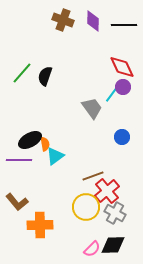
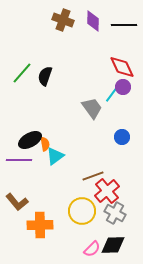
yellow circle: moved 4 px left, 4 px down
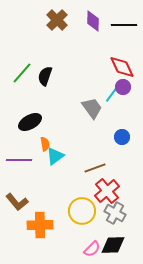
brown cross: moved 6 px left; rotated 25 degrees clockwise
black ellipse: moved 18 px up
brown line: moved 2 px right, 8 px up
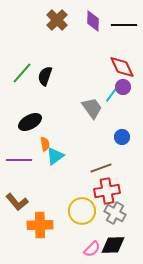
brown line: moved 6 px right
red cross: rotated 30 degrees clockwise
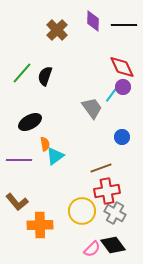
brown cross: moved 10 px down
black diamond: rotated 55 degrees clockwise
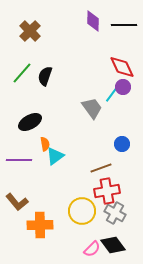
brown cross: moved 27 px left, 1 px down
blue circle: moved 7 px down
